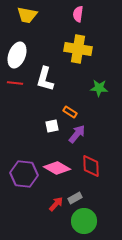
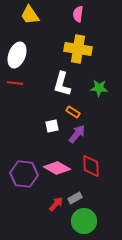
yellow trapezoid: moved 3 px right; rotated 45 degrees clockwise
white L-shape: moved 17 px right, 5 px down
orange rectangle: moved 3 px right
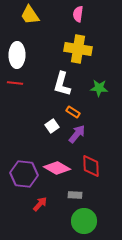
white ellipse: rotated 20 degrees counterclockwise
white square: rotated 24 degrees counterclockwise
gray rectangle: moved 3 px up; rotated 32 degrees clockwise
red arrow: moved 16 px left
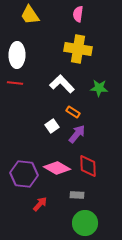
white L-shape: rotated 120 degrees clockwise
red diamond: moved 3 px left
gray rectangle: moved 2 px right
green circle: moved 1 px right, 2 px down
